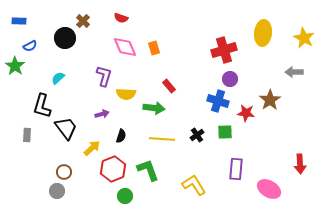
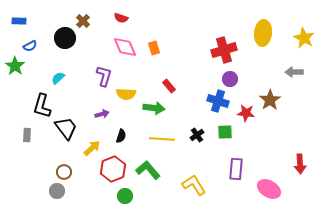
green L-shape: rotated 20 degrees counterclockwise
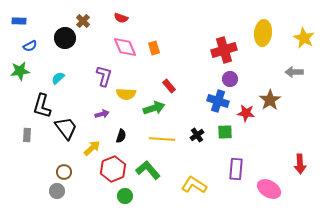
green star: moved 5 px right, 5 px down; rotated 30 degrees clockwise
green arrow: rotated 25 degrees counterclockwise
yellow L-shape: rotated 25 degrees counterclockwise
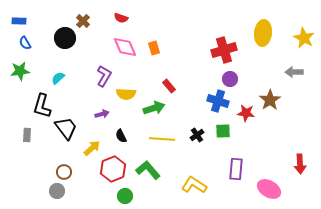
blue semicircle: moved 5 px left, 3 px up; rotated 88 degrees clockwise
purple L-shape: rotated 15 degrees clockwise
green square: moved 2 px left, 1 px up
black semicircle: rotated 136 degrees clockwise
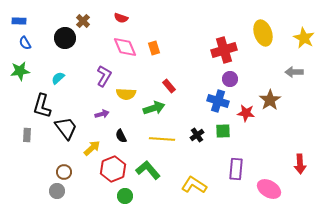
yellow ellipse: rotated 25 degrees counterclockwise
